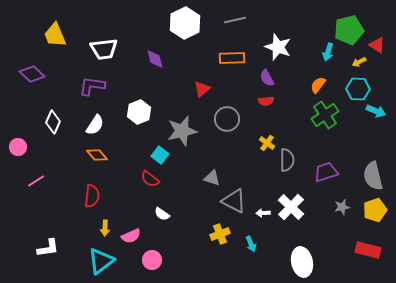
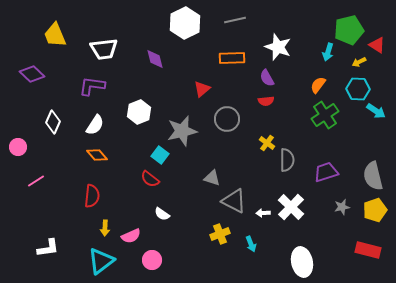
cyan arrow at (376, 111): rotated 12 degrees clockwise
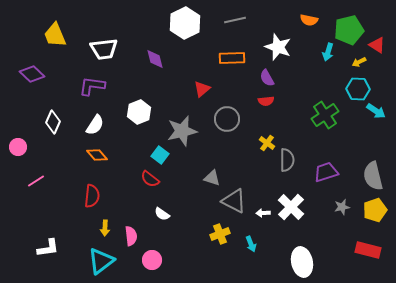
orange semicircle at (318, 85): moved 9 px left, 65 px up; rotated 114 degrees counterclockwise
pink semicircle at (131, 236): rotated 72 degrees counterclockwise
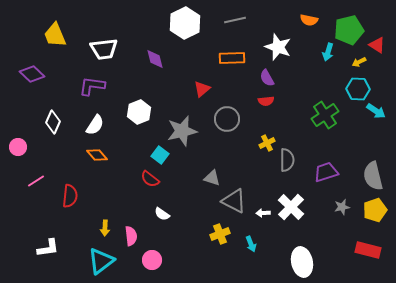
yellow cross at (267, 143): rotated 28 degrees clockwise
red semicircle at (92, 196): moved 22 px left
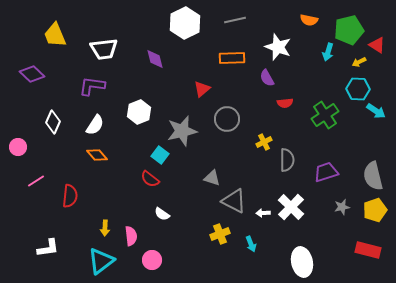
red semicircle at (266, 101): moved 19 px right, 2 px down
yellow cross at (267, 143): moved 3 px left, 1 px up
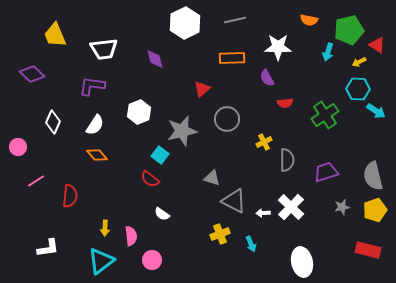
white star at (278, 47): rotated 20 degrees counterclockwise
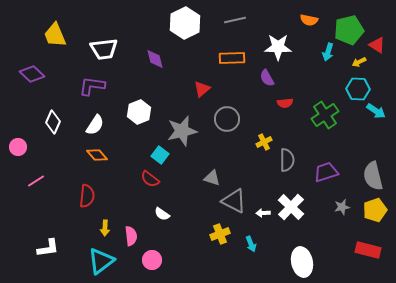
red semicircle at (70, 196): moved 17 px right
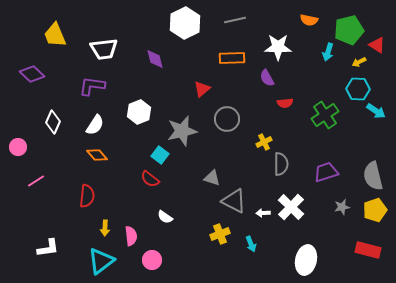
gray semicircle at (287, 160): moved 6 px left, 4 px down
white semicircle at (162, 214): moved 3 px right, 3 px down
white ellipse at (302, 262): moved 4 px right, 2 px up; rotated 24 degrees clockwise
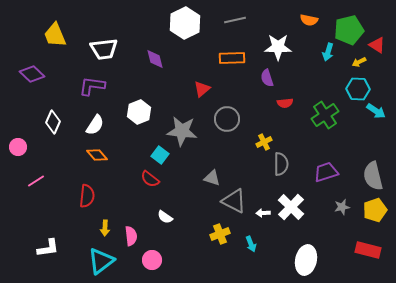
purple semicircle at (267, 78): rotated 12 degrees clockwise
gray star at (182, 131): rotated 20 degrees clockwise
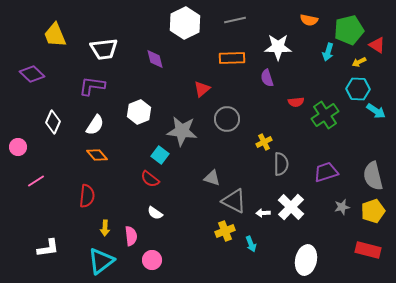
red semicircle at (285, 103): moved 11 px right, 1 px up
yellow pentagon at (375, 210): moved 2 px left, 1 px down
white semicircle at (165, 217): moved 10 px left, 4 px up
yellow cross at (220, 234): moved 5 px right, 3 px up
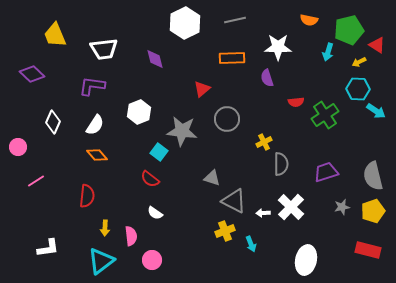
cyan square at (160, 155): moved 1 px left, 3 px up
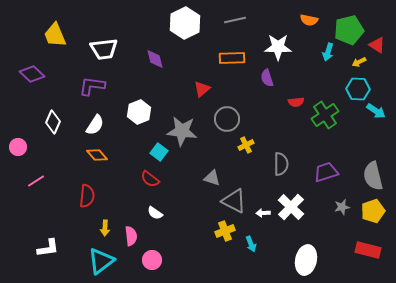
yellow cross at (264, 142): moved 18 px left, 3 px down
